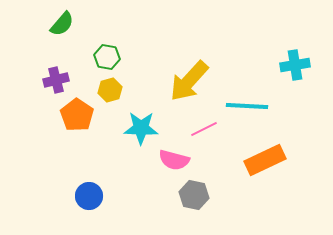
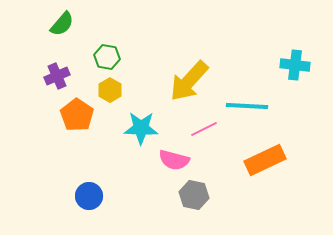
cyan cross: rotated 16 degrees clockwise
purple cross: moved 1 px right, 4 px up; rotated 10 degrees counterclockwise
yellow hexagon: rotated 15 degrees counterclockwise
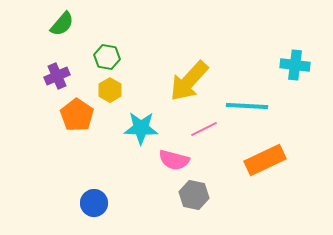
blue circle: moved 5 px right, 7 px down
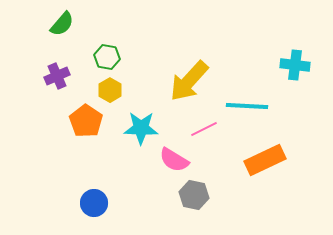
orange pentagon: moved 9 px right, 6 px down
pink semicircle: rotated 16 degrees clockwise
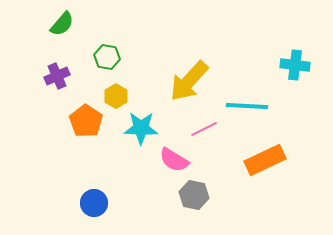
yellow hexagon: moved 6 px right, 6 px down
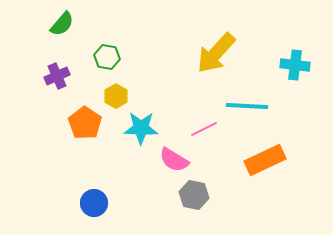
yellow arrow: moved 27 px right, 28 px up
orange pentagon: moved 1 px left, 2 px down
